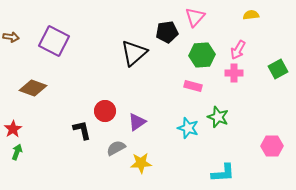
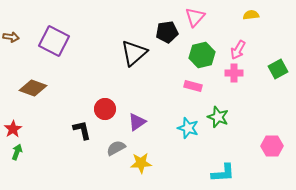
green hexagon: rotated 10 degrees counterclockwise
red circle: moved 2 px up
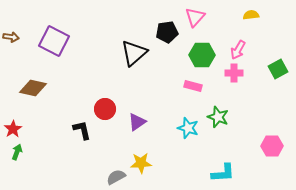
green hexagon: rotated 15 degrees clockwise
brown diamond: rotated 8 degrees counterclockwise
gray semicircle: moved 29 px down
